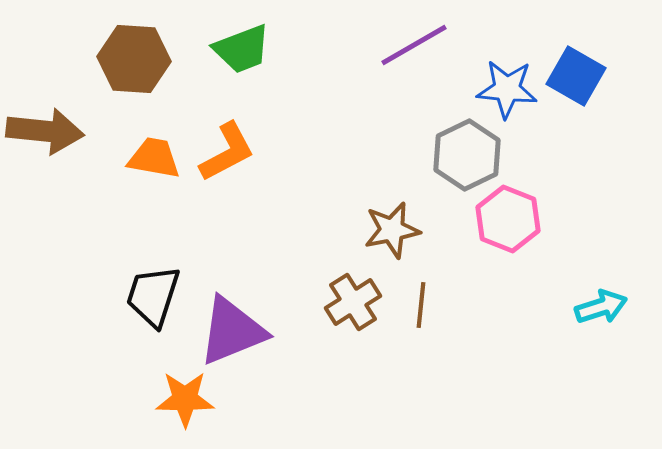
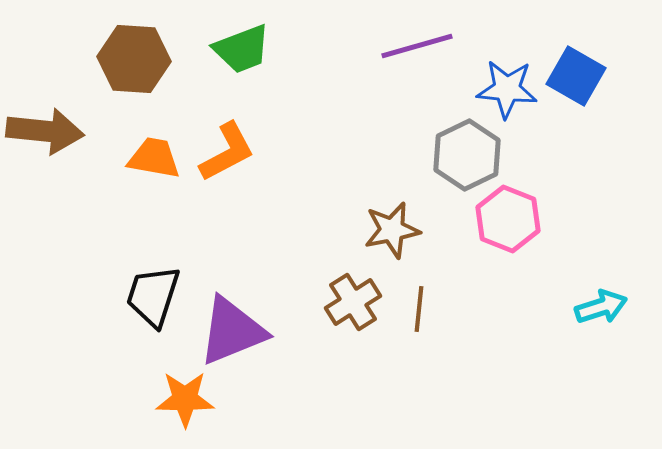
purple line: moved 3 px right, 1 px down; rotated 14 degrees clockwise
brown line: moved 2 px left, 4 px down
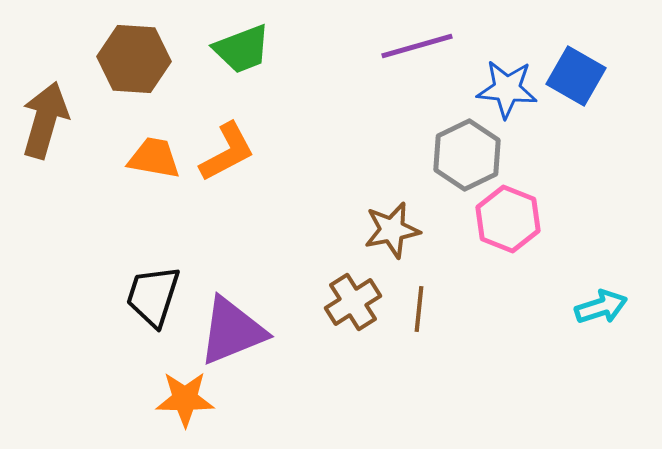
brown arrow: moved 11 px up; rotated 80 degrees counterclockwise
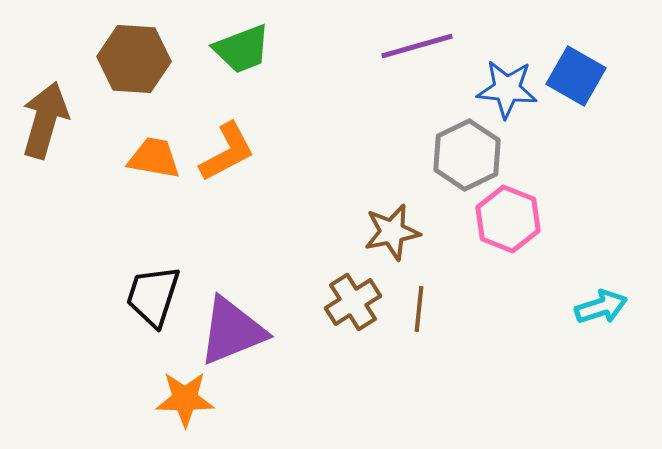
brown star: moved 2 px down
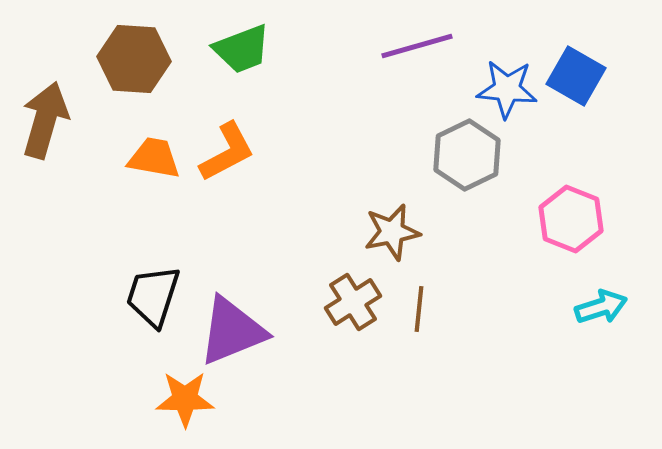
pink hexagon: moved 63 px right
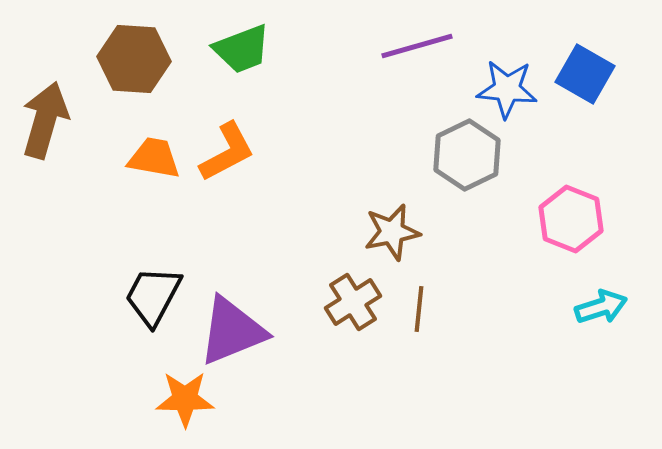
blue square: moved 9 px right, 2 px up
black trapezoid: rotated 10 degrees clockwise
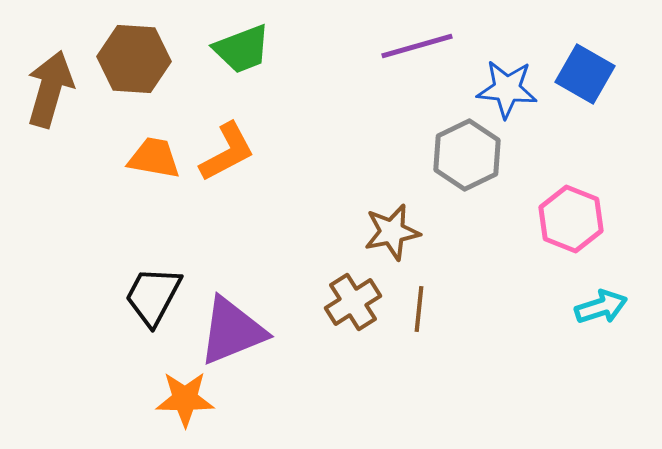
brown arrow: moved 5 px right, 31 px up
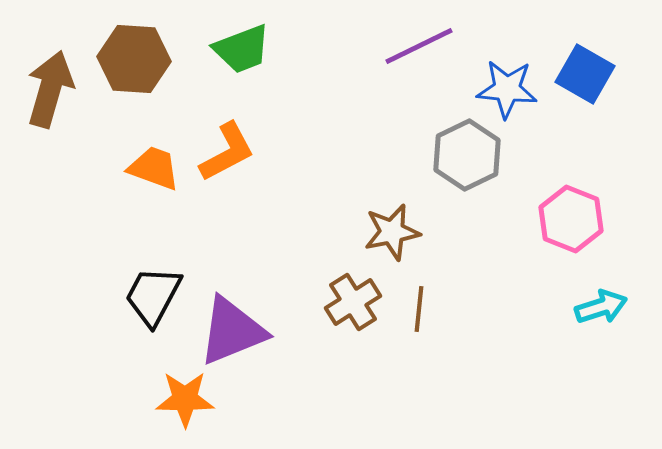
purple line: moved 2 px right; rotated 10 degrees counterclockwise
orange trapezoid: moved 10 px down; rotated 10 degrees clockwise
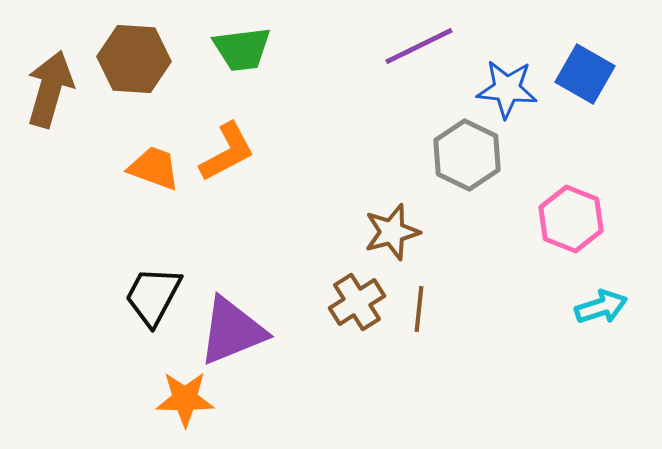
green trapezoid: rotated 14 degrees clockwise
gray hexagon: rotated 8 degrees counterclockwise
brown star: rotated 4 degrees counterclockwise
brown cross: moved 4 px right
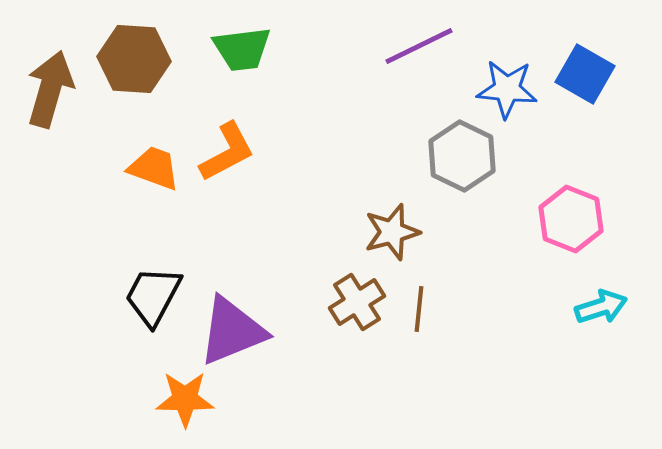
gray hexagon: moved 5 px left, 1 px down
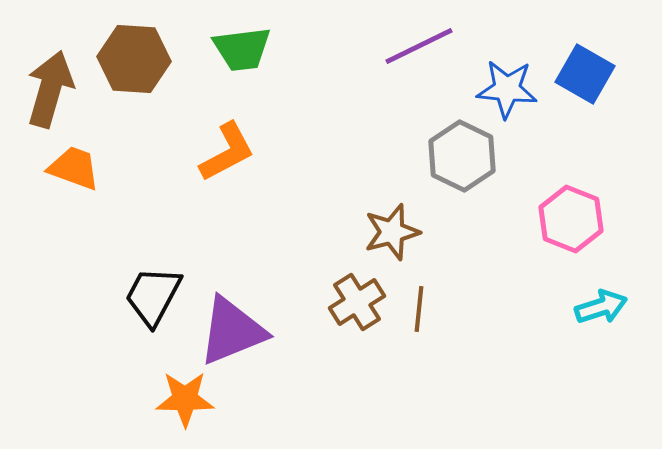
orange trapezoid: moved 80 px left
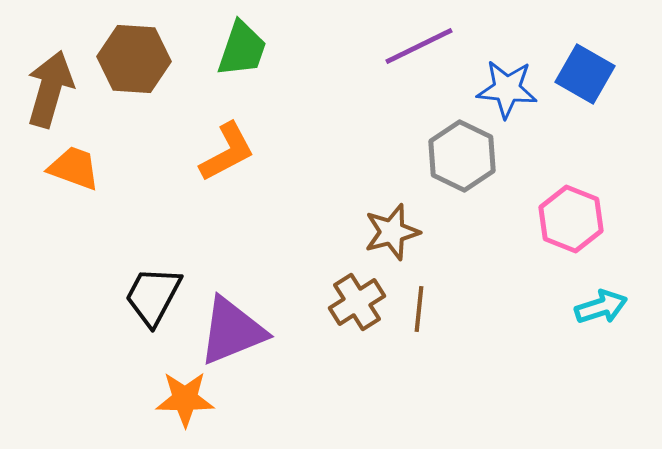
green trapezoid: rotated 64 degrees counterclockwise
